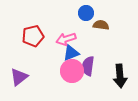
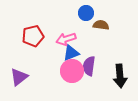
purple semicircle: moved 1 px right
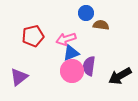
black arrow: rotated 65 degrees clockwise
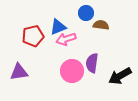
blue triangle: moved 13 px left, 26 px up
purple semicircle: moved 3 px right, 3 px up
purple triangle: moved 5 px up; rotated 30 degrees clockwise
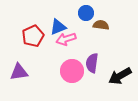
red pentagon: rotated 10 degrees counterclockwise
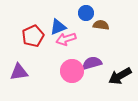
purple semicircle: rotated 66 degrees clockwise
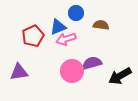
blue circle: moved 10 px left
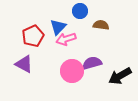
blue circle: moved 4 px right, 2 px up
blue triangle: rotated 24 degrees counterclockwise
purple triangle: moved 5 px right, 8 px up; rotated 36 degrees clockwise
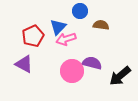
purple semicircle: rotated 30 degrees clockwise
black arrow: rotated 10 degrees counterclockwise
